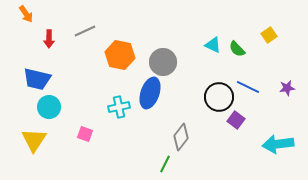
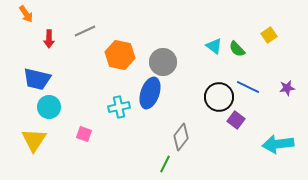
cyan triangle: moved 1 px right, 1 px down; rotated 12 degrees clockwise
pink square: moved 1 px left
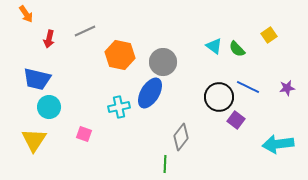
red arrow: rotated 12 degrees clockwise
blue ellipse: rotated 12 degrees clockwise
green line: rotated 24 degrees counterclockwise
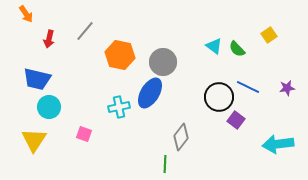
gray line: rotated 25 degrees counterclockwise
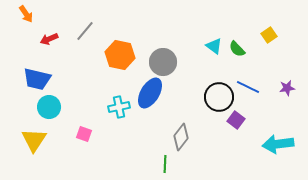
red arrow: rotated 54 degrees clockwise
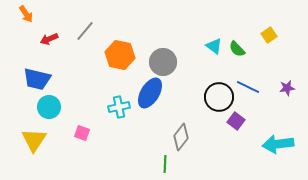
purple square: moved 1 px down
pink square: moved 2 px left, 1 px up
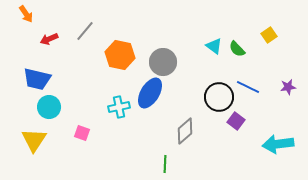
purple star: moved 1 px right, 1 px up
gray diamond: moved 4 px right, 6 px up; rotated 12 degrees clockwise
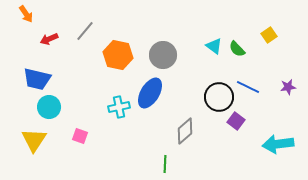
orange hexagon: moved 2 px left
gray circle: moved 7 px up
pink square: moved 2 px left, 3 px down
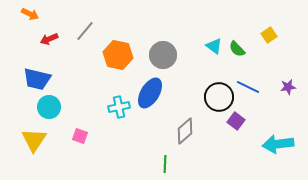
orange arrow: moved 4 px right; rotated 30 degrees counterclockwise
